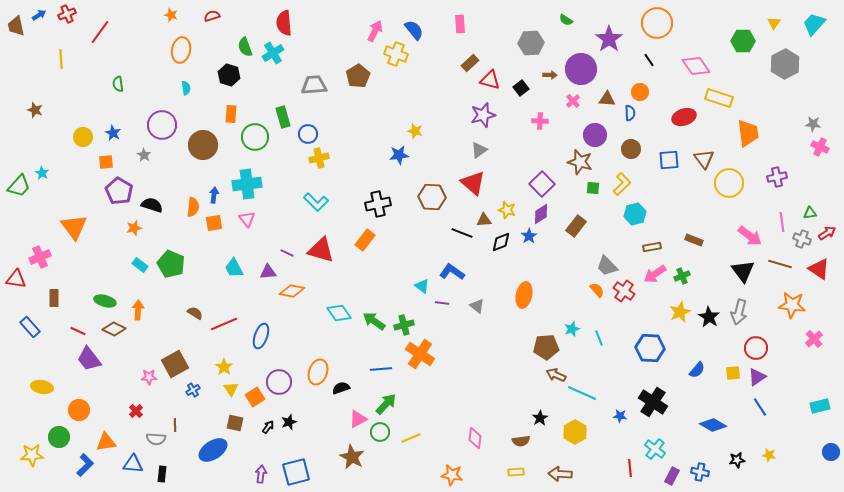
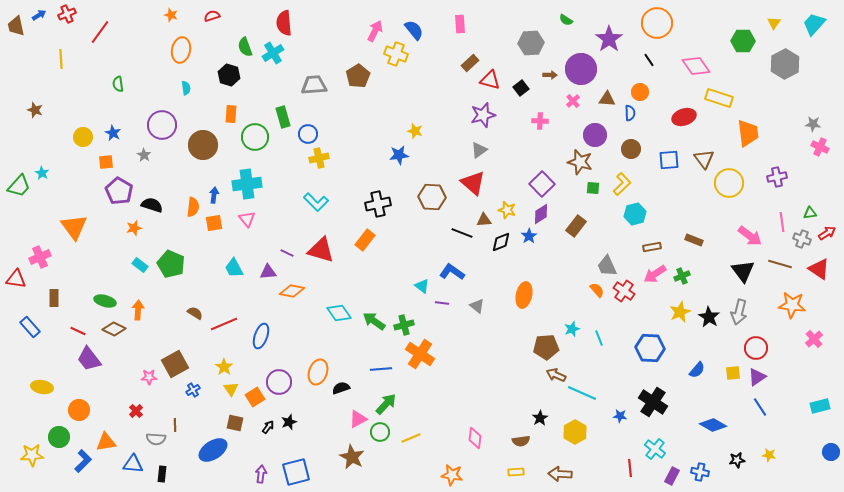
gray trapezoid at (607, 266): rotated 20 degrees clockwise
blue L-shape at (85, 465): moved 2 px left, 4 px up
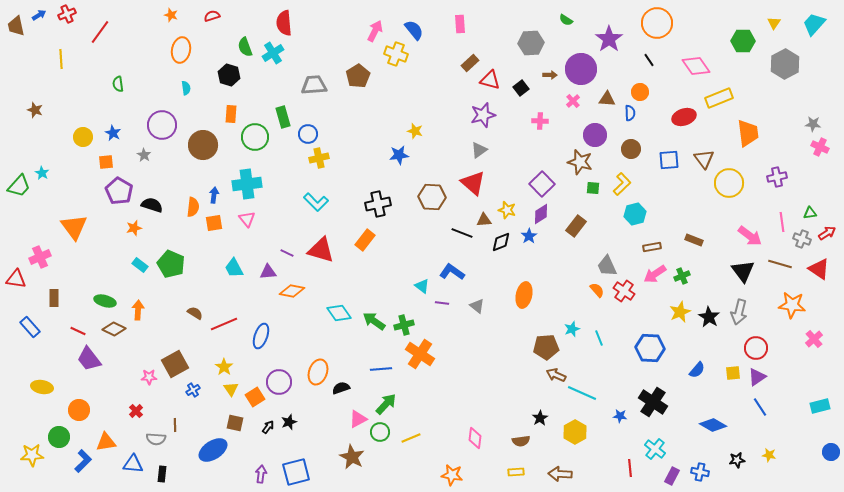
yellow rectangle at (719, 98): rotated 40 degrees counterclockwise
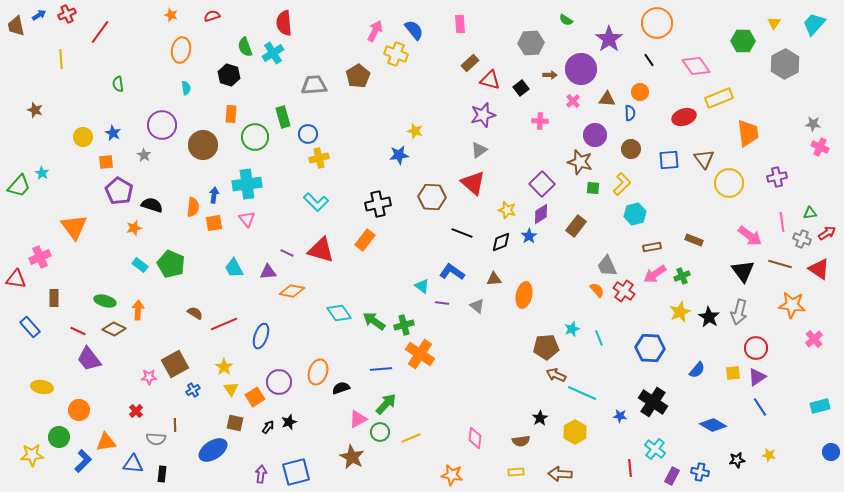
brown triangle at (484, 220): moved 10 px right, 59 px down
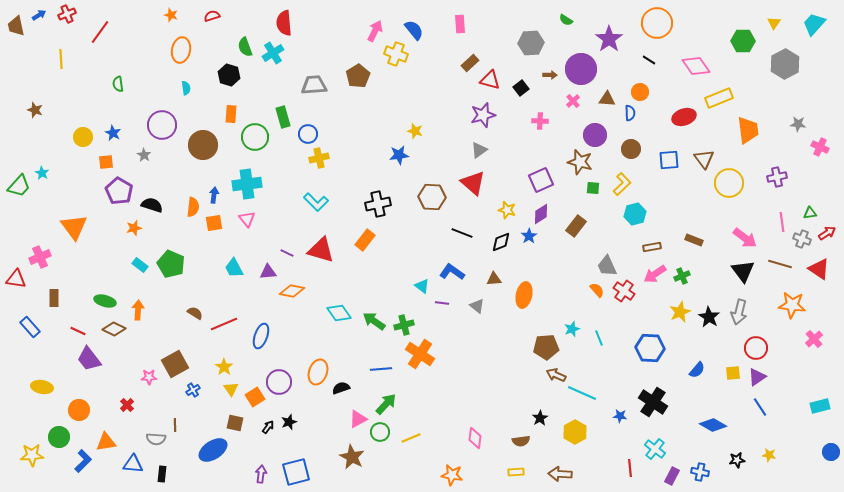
black line at (649, 60): rotated 24 degrees counterclockwise
gray star at (813, 124): moved 15 px left
orange trapezoid at (748, 133): moved 3 px up
purple square at (542, 184): moved 1 px left, 4 px up; rotated 20 degrees clockwise
pink arrow at (750, 236): moved 5 px left, 2 px down
red cross at (136, 411): moved 9 px left, 6 px up
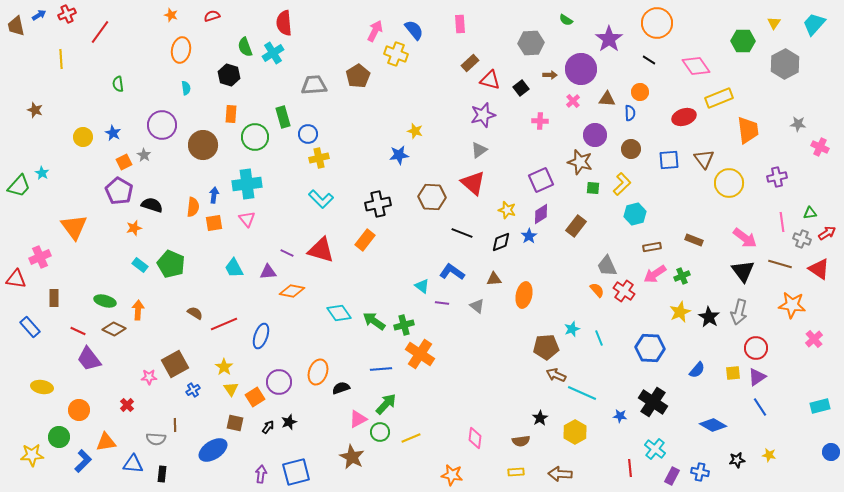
orange square at (106, 162): moved 18 px right; rotated 21 degrees counterclockwise
cyan L-shape at (316, 202): moved 5 px right, 3 px up
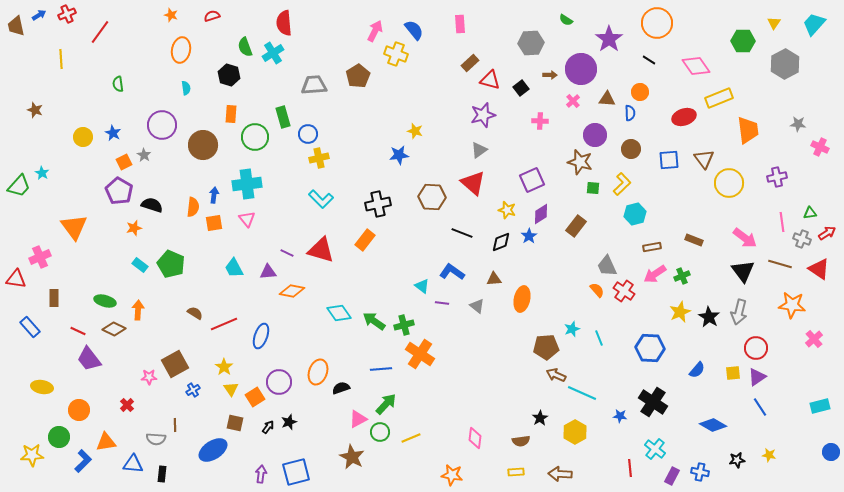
purple square at (541, 180): moved 9 px left
orange ellipse at (524, 295): moved 2 px left, 4 px down
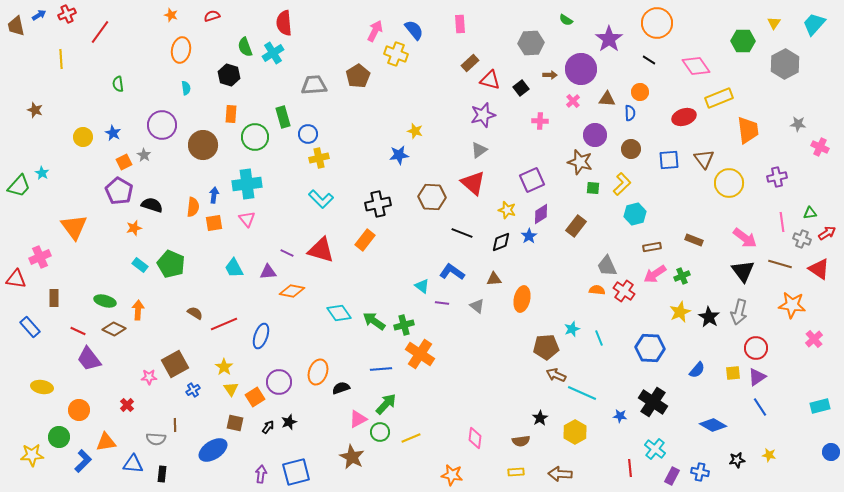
orange semicircle at (597, 290): rotated 42 degrees counterclockwise
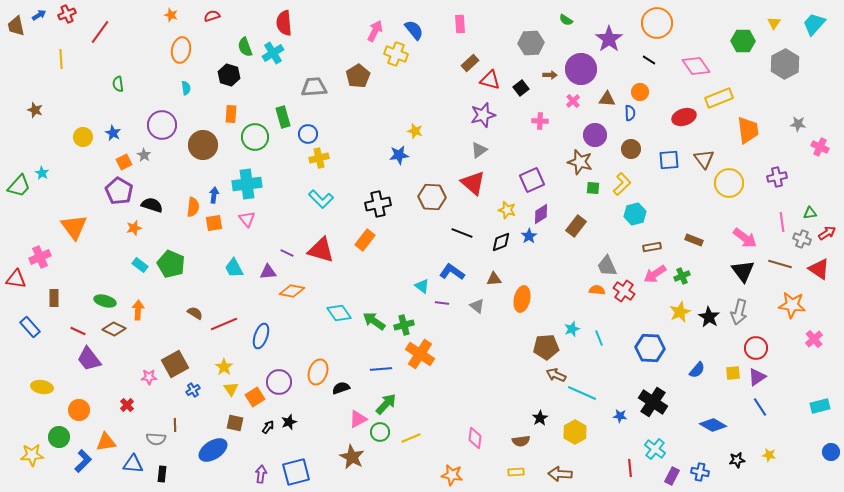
gray trapezoid at (314, 85): moved 2 px down
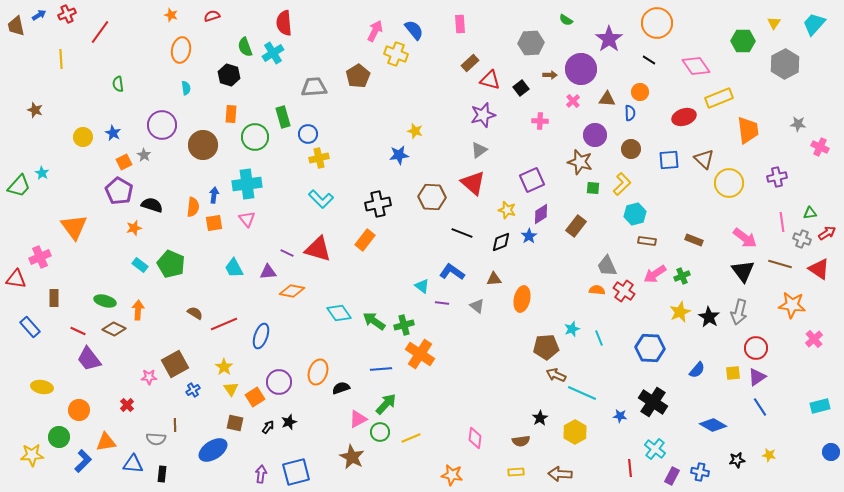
brown triangle at (704, 159): rotated 10 degrees counterclockwise
brown rectangle at (652, 247): moved 5 px left, 6 px up; rotated 18 degrees clockwise
red triangle at (321, 250): moved 3 px left, 1 px up
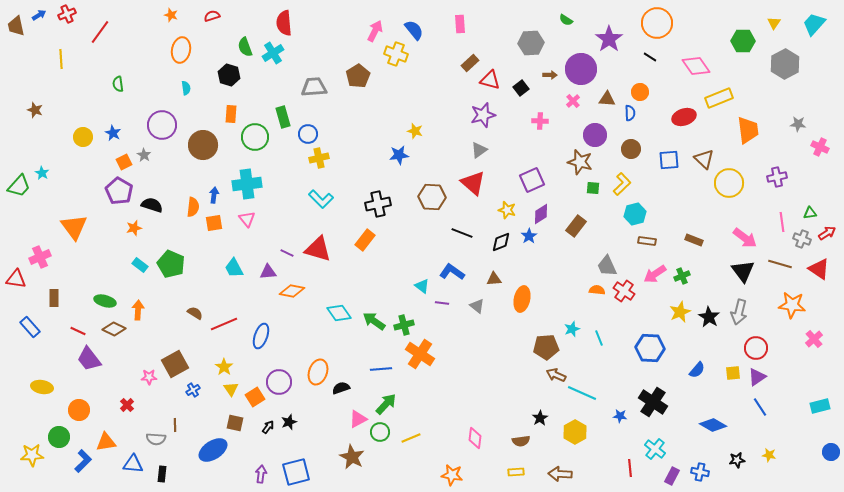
black line at (649, 60): moved 1 px right, 3 px up
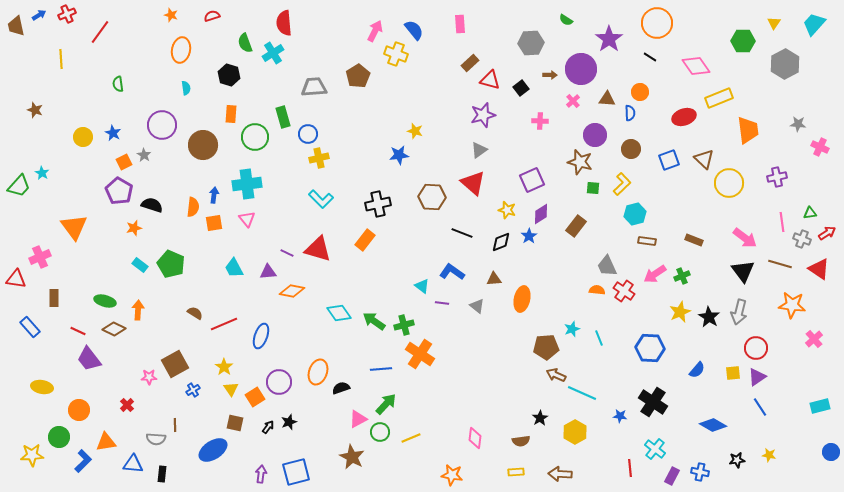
green semicircle at (245, 47): moved 4 px up
blue square at (669, 160): rotated 15 degrees counterclockwise
